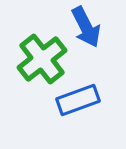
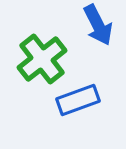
blue arrow: moved 12 px right, 2 px up
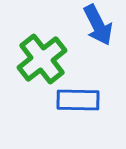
blue rectangle: rotated 21 degrees clockwise
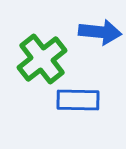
blue arrow: moved 2 px right, 7 px down; rotated 57 degrees counterclockwise
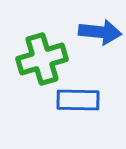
green cross: rotated 21 degrees clockwise
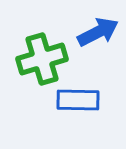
blue arrow: moved 2 px left; rotated 33 degrees counterclockwise
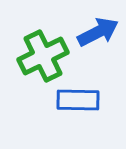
green cross: moved 1 px right, 3 px up; rotated 9 degrees counterclockwise
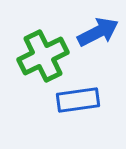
blue rectangle: rotated 9 degrees counterclockwise
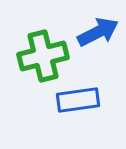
green cross: rotated 12 degrees clockwise
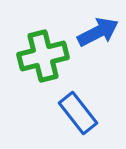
blue rectangle: moved 13 px down; rotated 60 degrees clockwise
